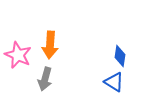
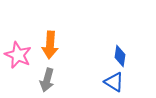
gray arrow: moved 2 px right, 1 px down
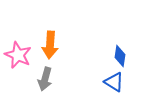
gray arrow: moved 2 px left, 1 px up
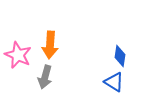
gray arrow: moved 2 px up
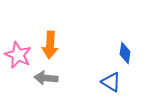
blue diamond: moved 5 px right, 3 px up
gray arrow: moved 1 px right, 1 px down; rotated 80 degrees clockwise
blue triangle: moved 3 px left
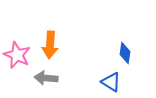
pink star: moved 1 px left
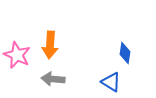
gray arrow: moved 7 px right, 1 px down
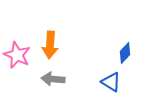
blue diamond: rotated 35 degrees clockwise
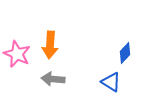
pink star: moved 1 px up
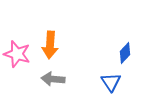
pink star: rotated 8 degrees counterclockwise
blue triangle: rotated 25 degrees clockwise
